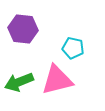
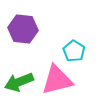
cyan pentagon: moved 1 px right, 3 px down; rotated 20 degrees clockwise
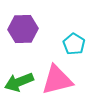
purple hexagon: rotated 8 degrees counterclockwise
cyan pentagon: moved 7 px up
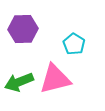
pink triangle: moved 2 px left, 1 px up
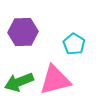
purple hexagon: moved 3 px down
pink triangle: moved 1 px down
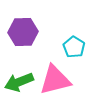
cyan pentagon: moved 3 px down
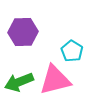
cyan pentagon: moved 2 px left, 4 px down
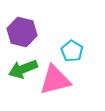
purple hexagon: moved 1 px left; rotated 16 degrees clockwise
green arrow: moved 4 px right, 13 px up
